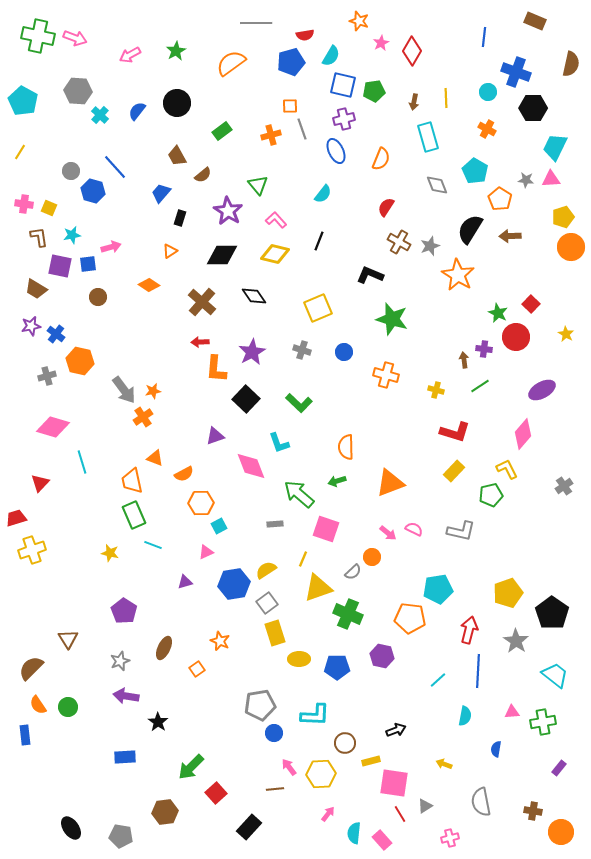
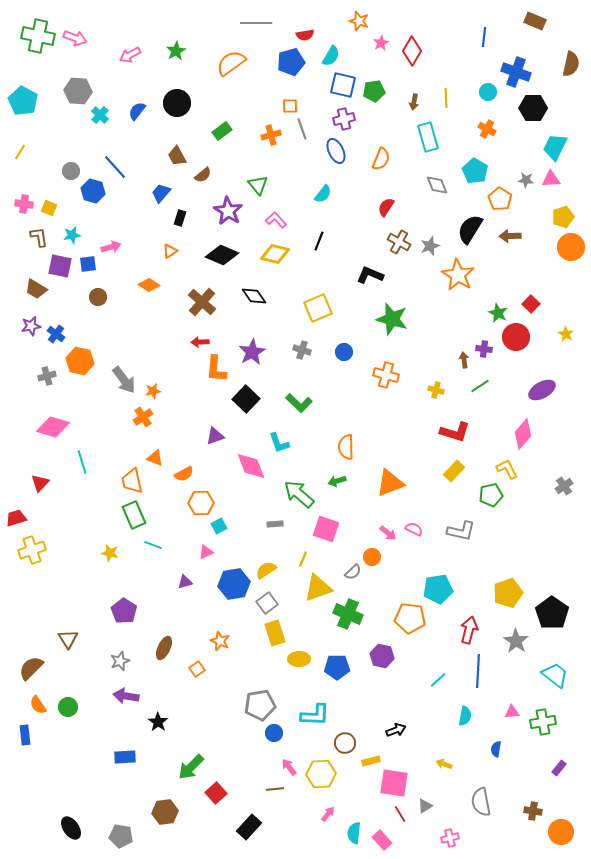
black diamond at (222, 255): rotated 24 degrees clockwise
gray arrow at (124, 390): moved 10 px up
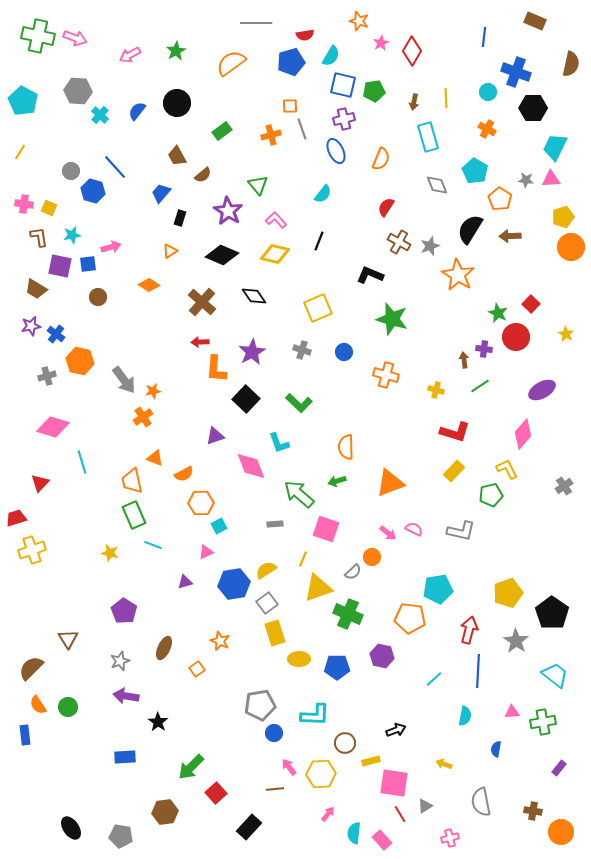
cyan line at (438, 680): moved 4 px left, 1 px up
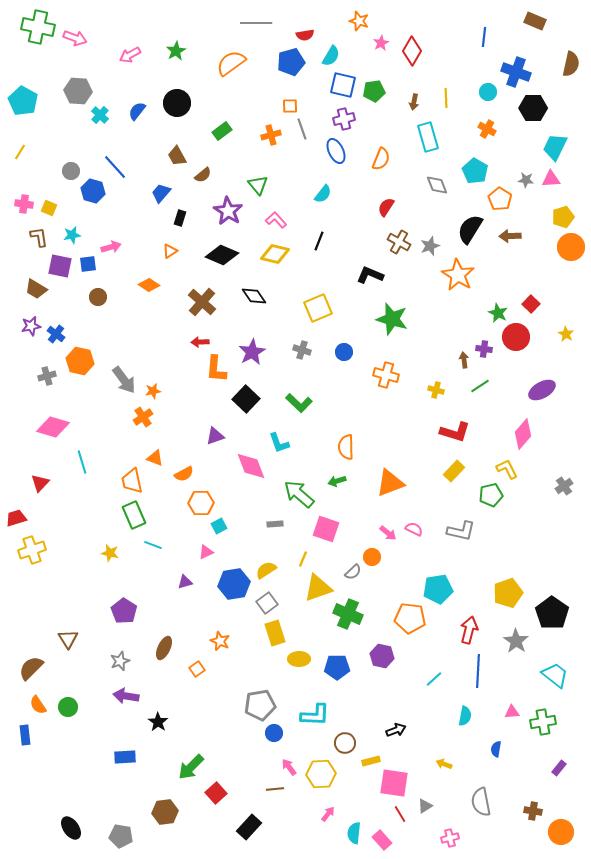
green cross at (38, 36): moved 9 px up
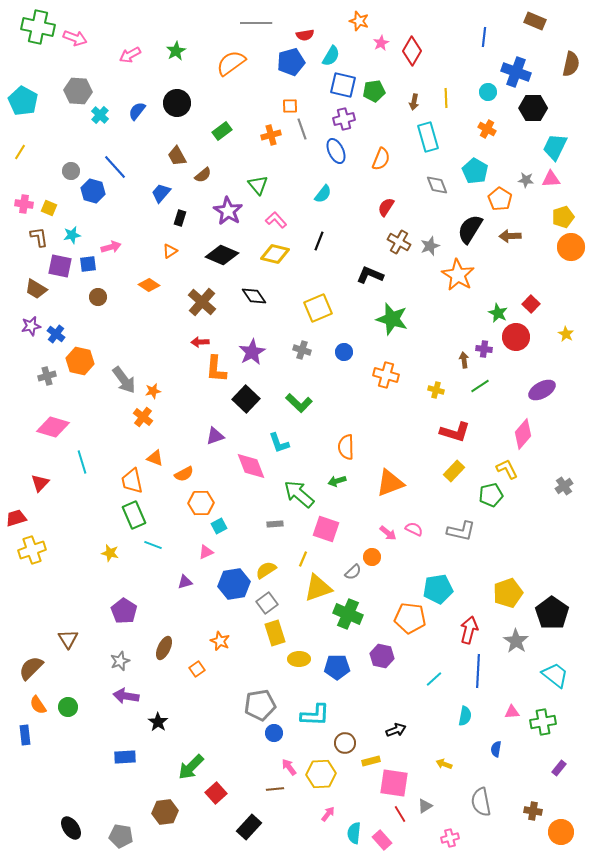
orange cross at (143, 417): rotated 18 degrees counterclockwise
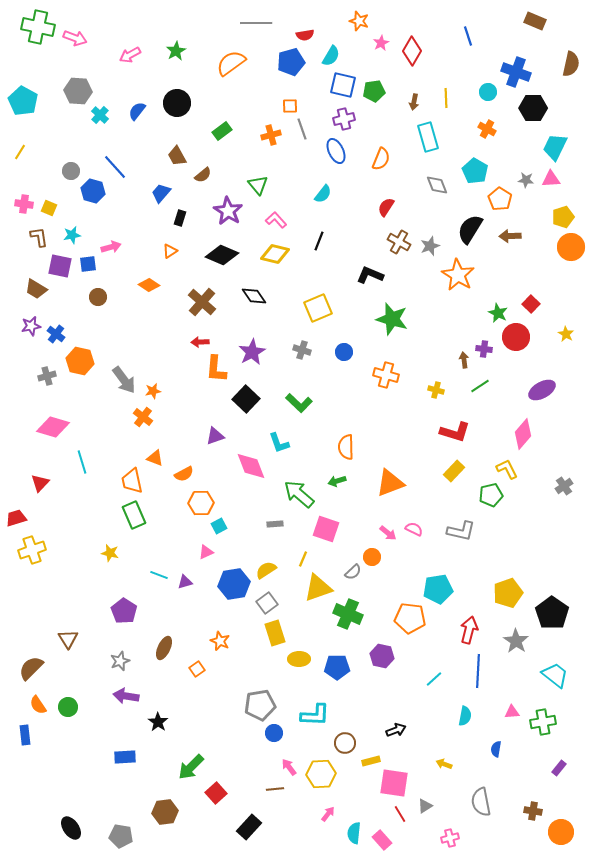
blue line at (484, 37): moved 16 px left, 1 px up; rotated 24 degrees counterclockwise
cyan line at (153, 545): moved 6 px right, 30 px down
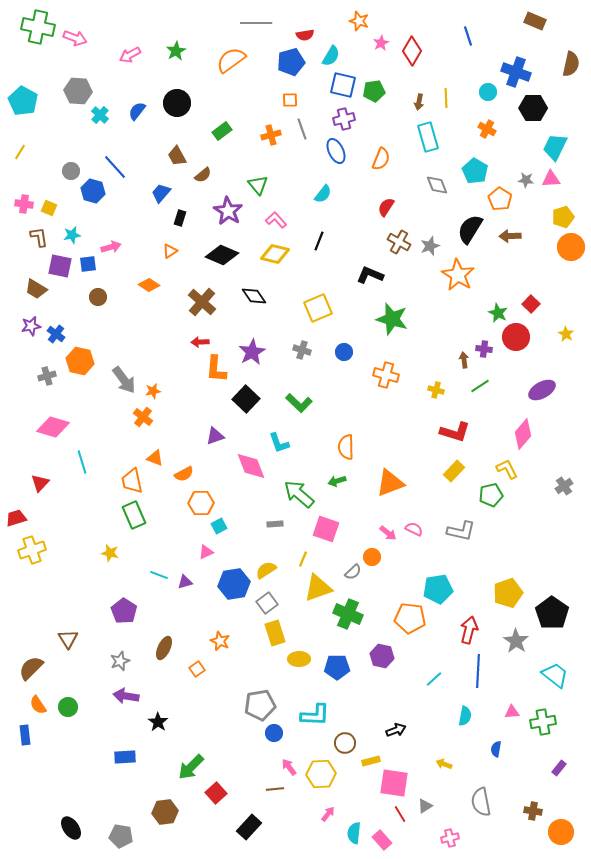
orange semicircle at (231, 63): moved 3 px up
brown arrow at (414, 102): moved 5 px right
orange square at (290, 106): moved 6 px up
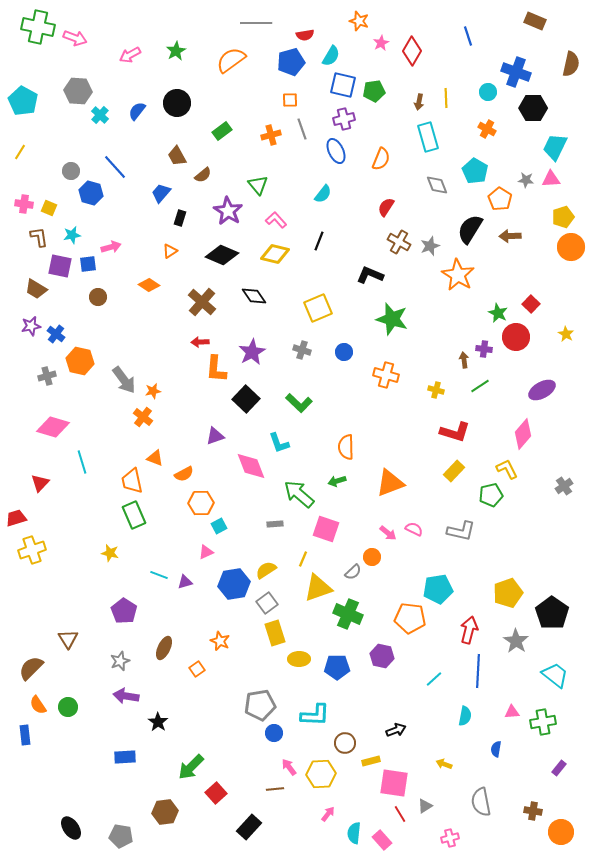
blue hexagon at (93, 191): moved 2 px left, 2 px down
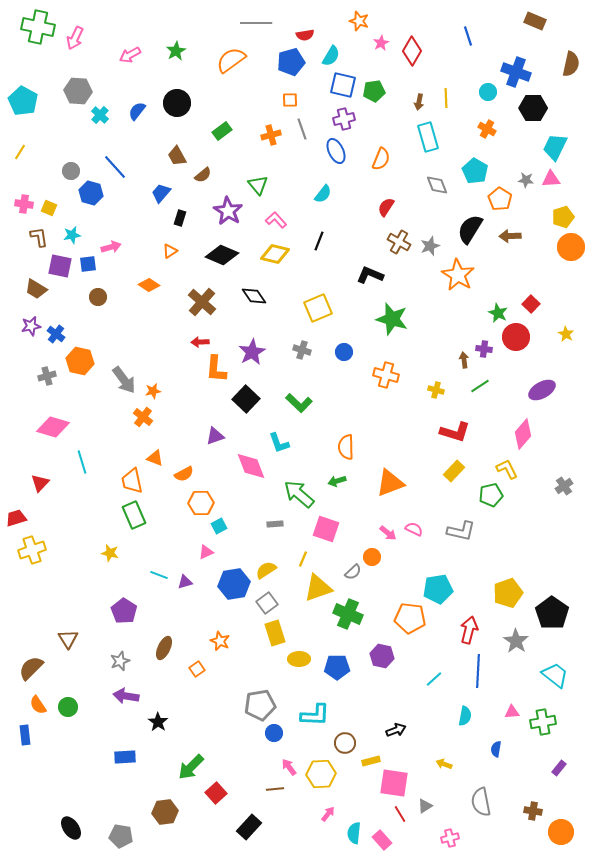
pink arrow at (75, 38): rotated 95 degrees clockwise
